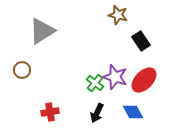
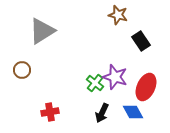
red ellipse: moved 2 px right, 7 px down; rotated 20 degrees counterclockwise
black arrow: moved 5 px right
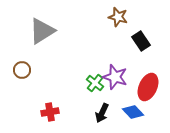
brown star: moved 2 px down
red ellipse: moved 2 px right
blue diamond: rotated 15 degrees counterclockwise
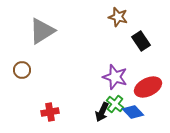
green cross: moved 20 px right, 21 px down
red ellipse: rotated 40 degrees clockwise
black arrow: moved 1 px up
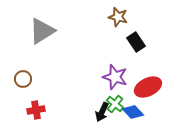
black rectangle: moved 5 px left, 1 px down
brown circle: moved 1 px right, 9 px down
red cross: moved 14 px left, 2 px up
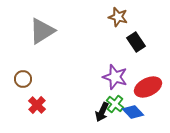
red cross: moved 1 px right, 5 px up; rotated 36 degrees counterclockwise
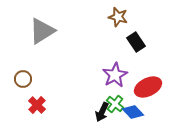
purple star: moved 2 px up; rotated 25 degrees clockwise
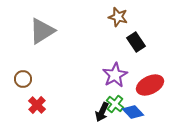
red ellipse: moved 2 px right, 2 px up
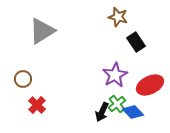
green cross: moved 2 px right; rotated 12 degrees clockwise
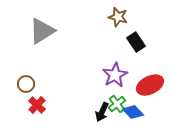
brown circle: moved 3 px right, 5 px down
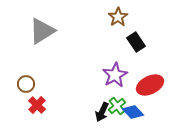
brown star: rotated 24 degrees clockwise
green cross: moved 2 px down
